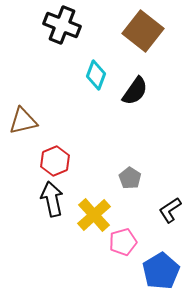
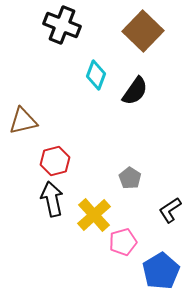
brown square: rotated 6 degrees clockwise
red hexagon: rotated 8 degrees clockwise
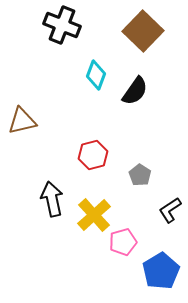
brown triangle: moved 1 px left
red hexagon: moved 38 px right, 6 px up
gray pentagon: moved 10 px right, 3 px up
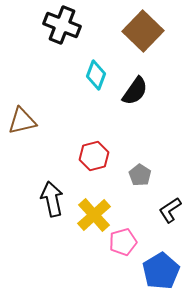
red hexagon: moved 1 px right, 1 px down
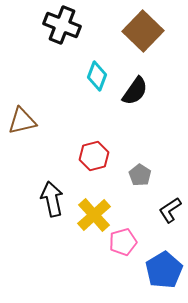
cyan diamond: moved 1 px right, 1 px down
blue pentagon: moved 3 px right, 1 px up
